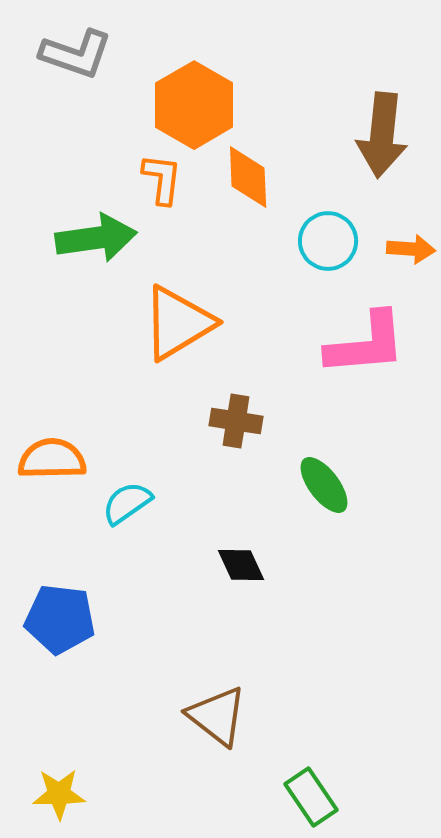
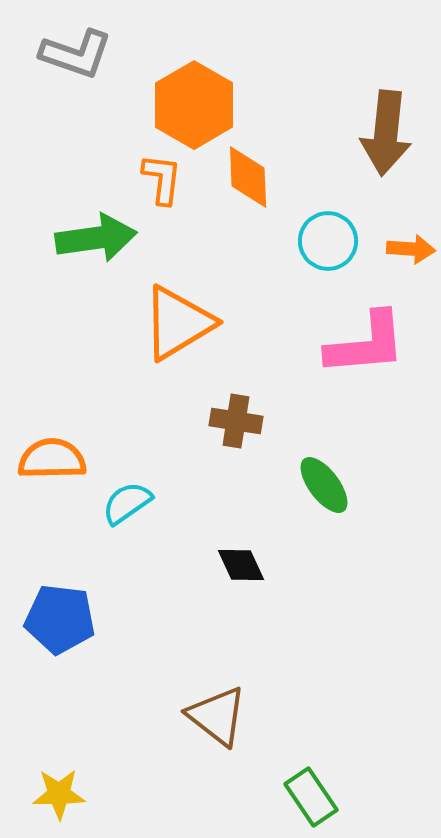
brown arrow: moved 4 px right, 2 px up
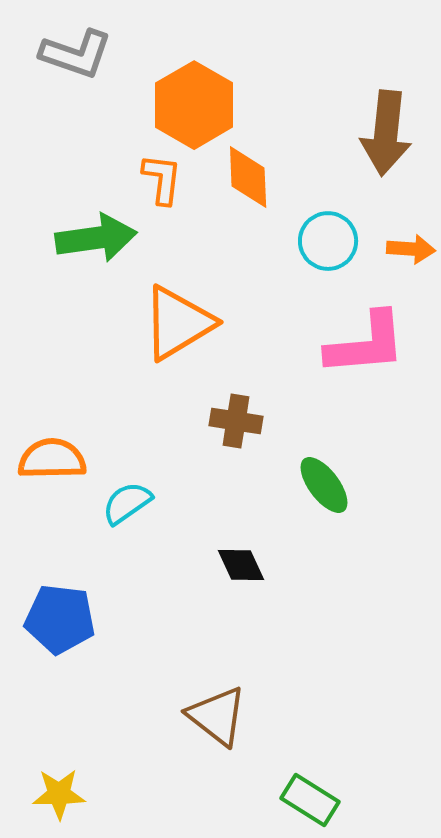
green rectangle: moved 1 px left, 3 px down; rotated 24 degrees counterclockwise
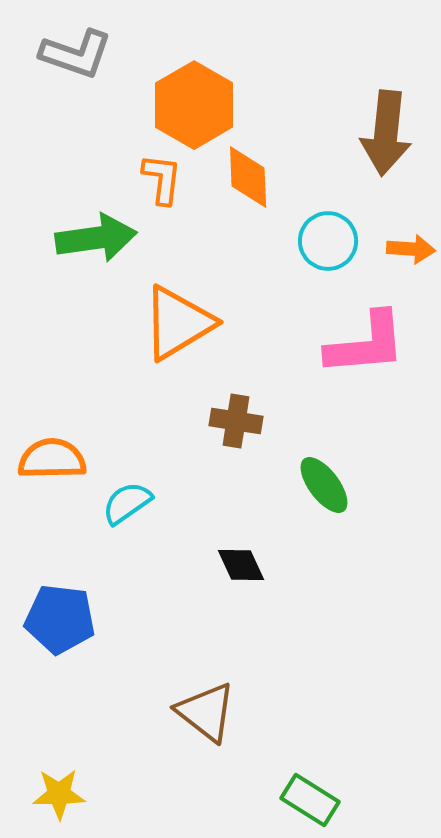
brown triangle: moved 11 px left, 4 px up
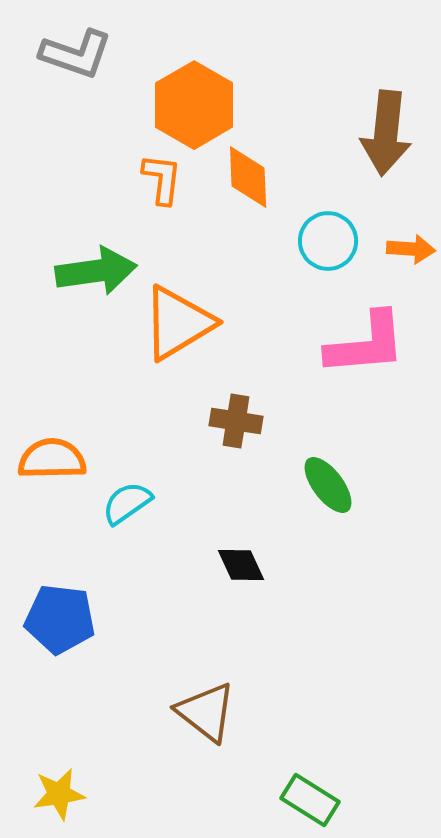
green arrow: moved 33 px down
green ellipse: moved 4 px right
yellow star: rotated 8 degrees counterclockwise
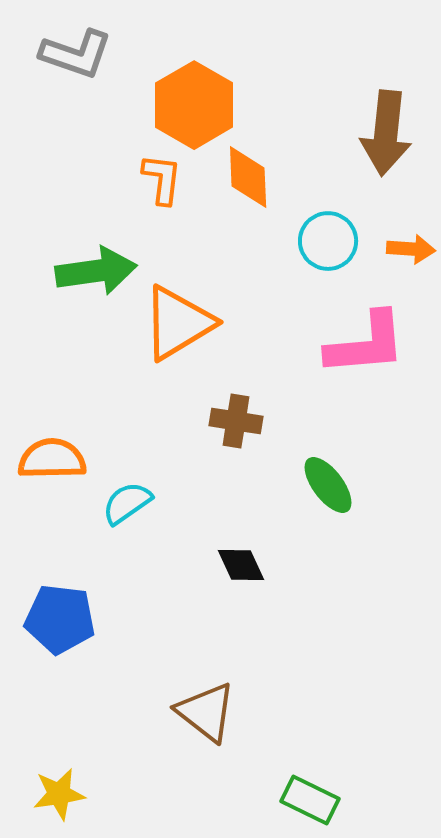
green rectangle: rotated 6 degrees counterclockwise
